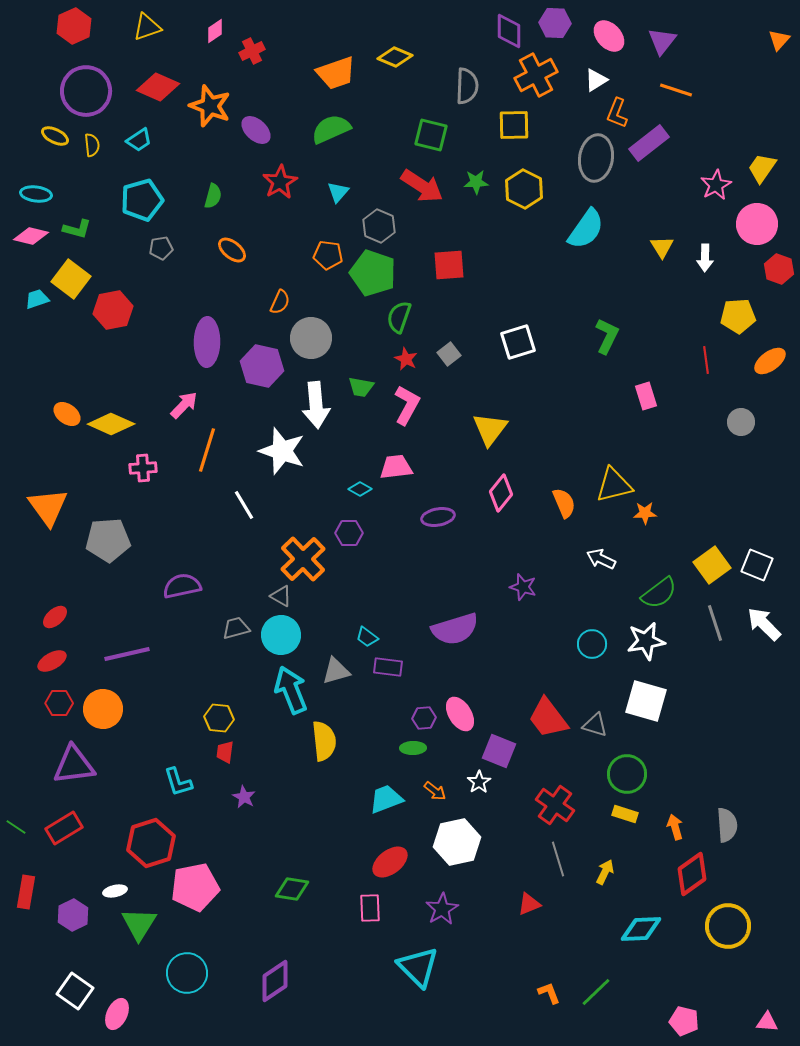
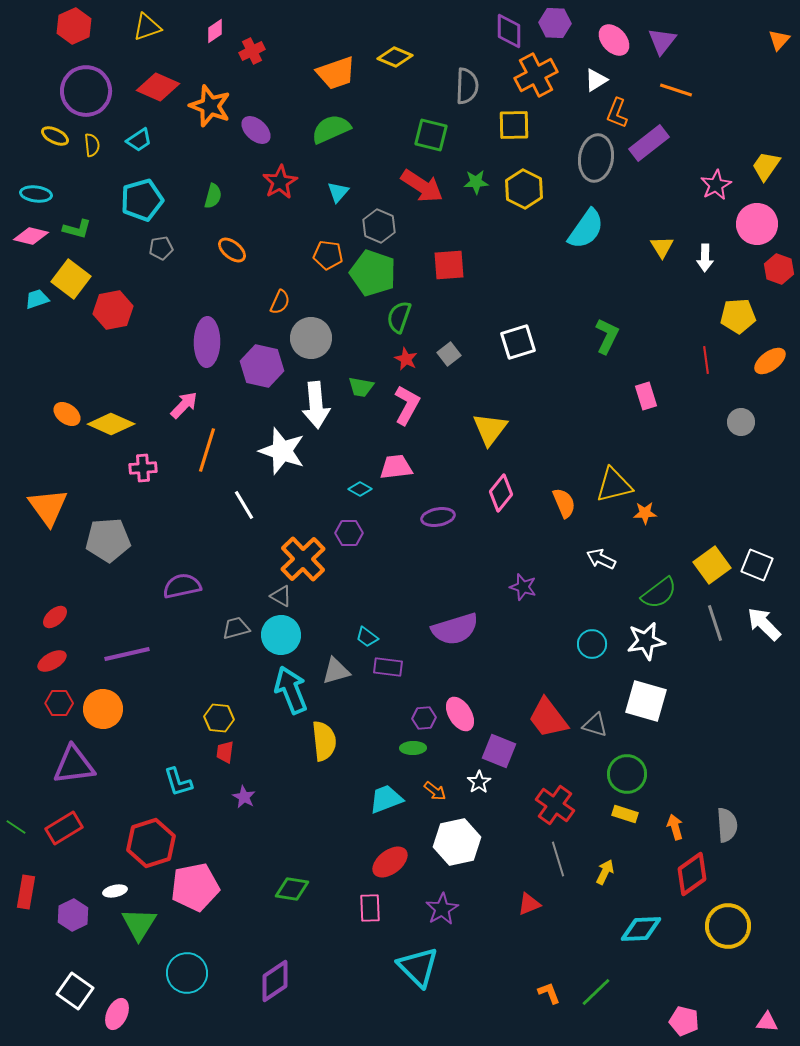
pink ellipse at (609, 36): moved 5 px right, 4 px down
yellow trapezoid at (762, 168): moved 4 px right, 2 px up
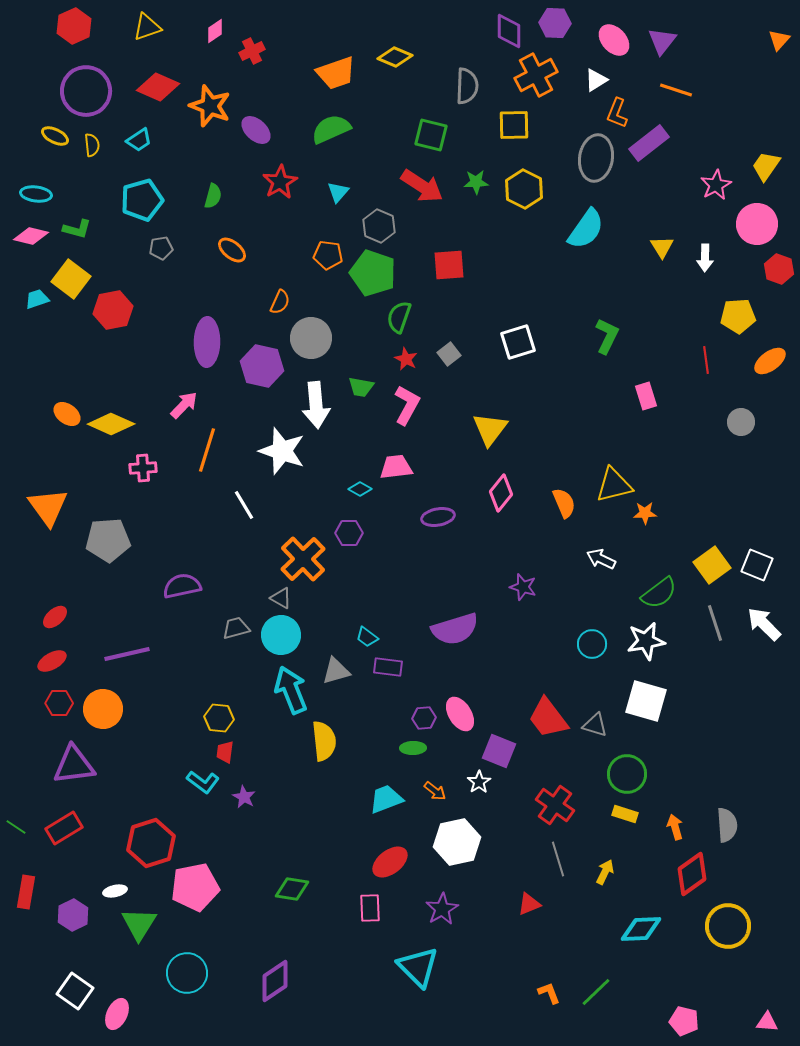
gray triangle at (281, 596): moved 2 px down
cyan L-shape at (178, 782): moved 25 px right; rotated 36 degrees counterclockwise
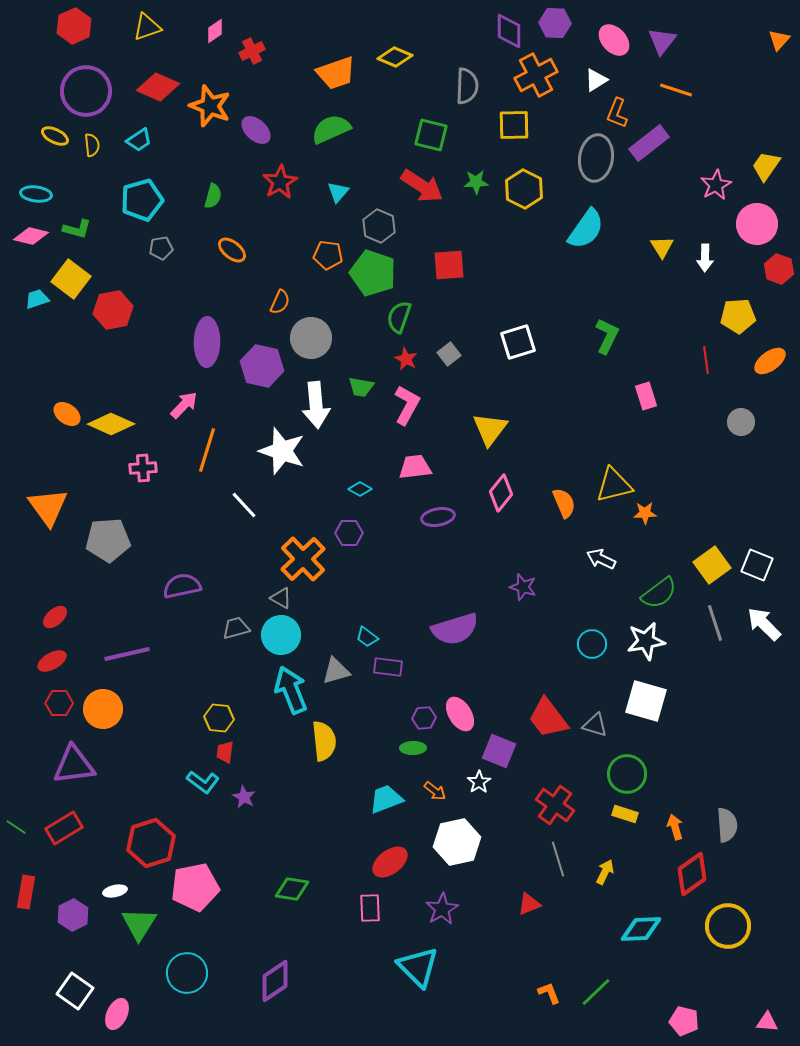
pink trapezoid at (396, 467): moved 19 px right
white line at (244, 505): rotated 12 degrees counterclockwise
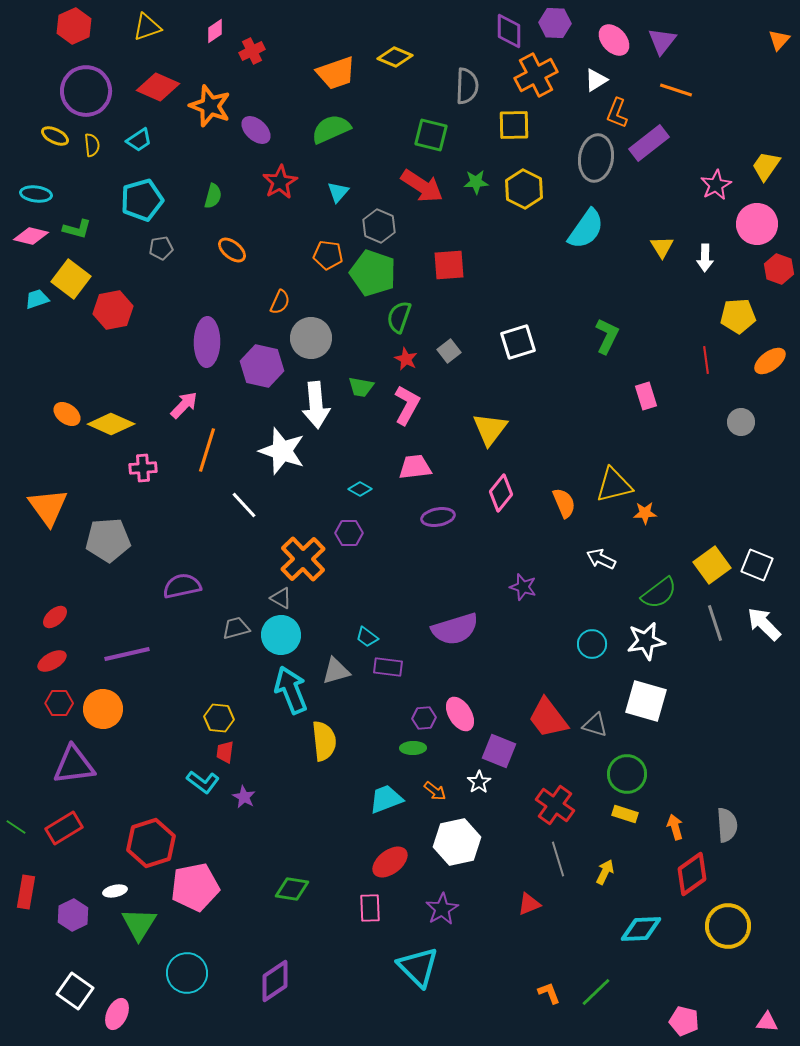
gray square at (449, 354): moved 3 px up
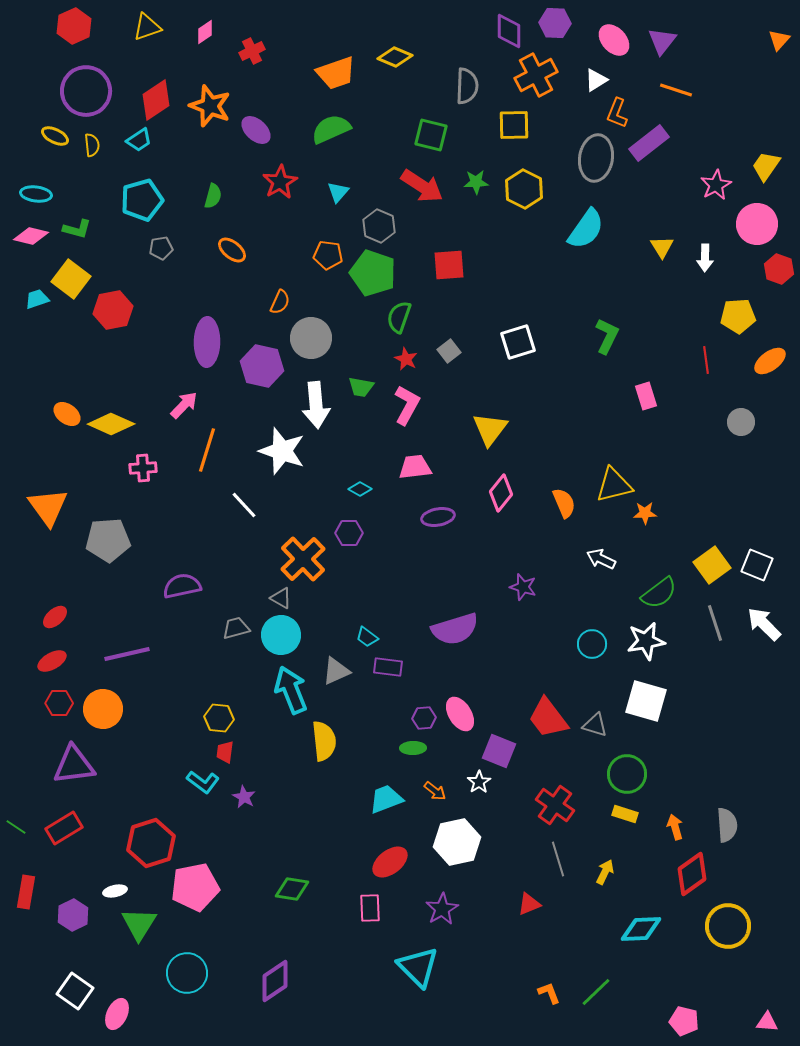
pink diamond at (215, 31): moved 10 px left, 1 px down
red diamond at (158, 87): moved 2 px left, 13 px down; rotated 57 degrees counterclockwise
gray triangle at (336, 671): rotated 8 degrees counterclockwise
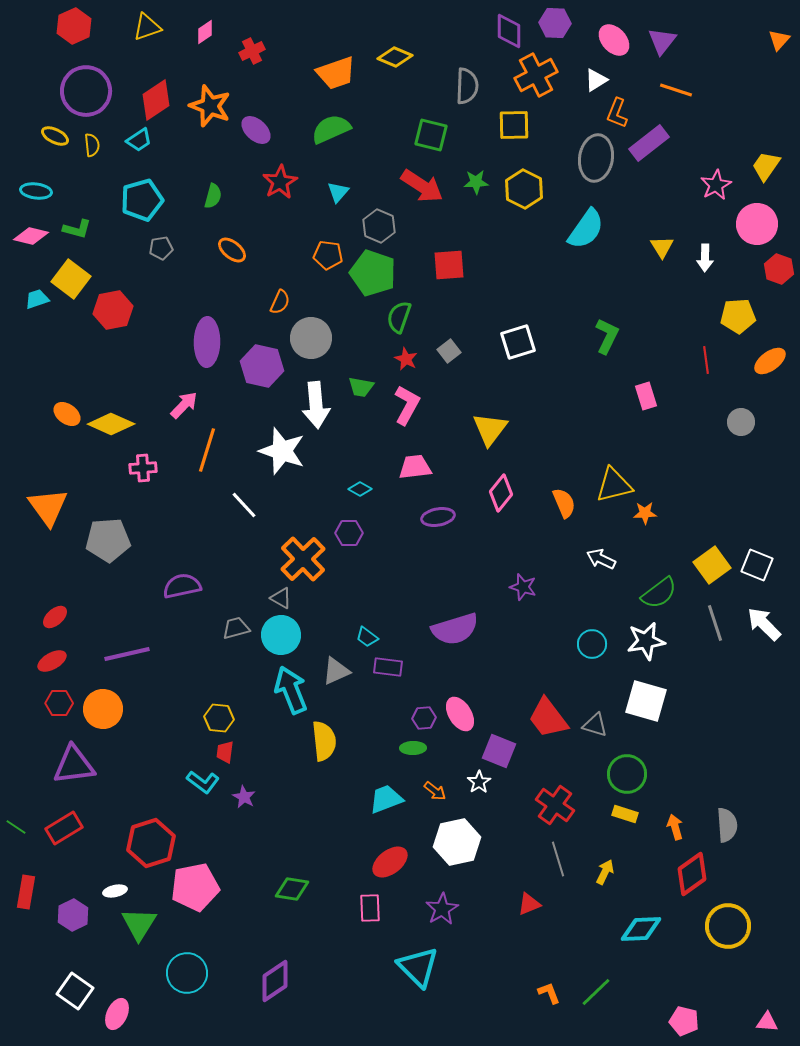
cyan ellipse at (36, 194): moved 3 px up
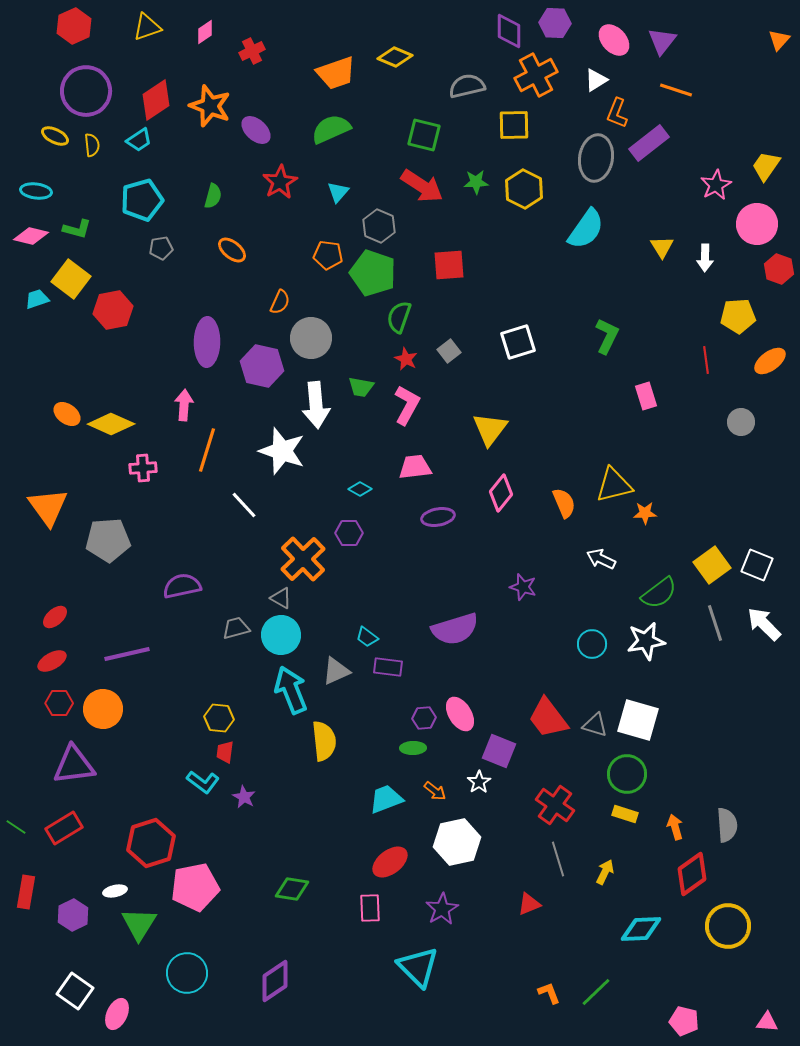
gray semicircle at (467, 86): rotated 105 degrees counterclockwise
green square at (431, 135): moved 7 px left
pink arrow at (184, 405): rotated 40 degrees counterclockwise
white square at (646, 701): moved 8 px left, 19 px down
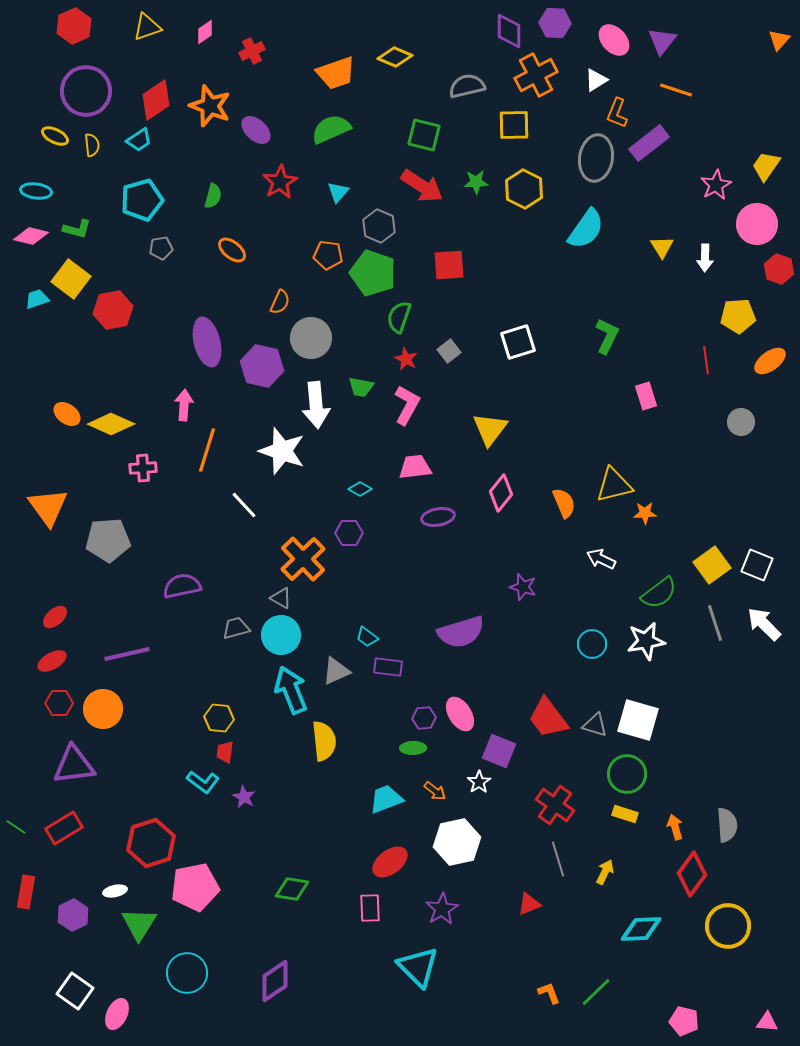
purple ellipse at (207, 342): rotated 15 degrees counterclockwise
purple semicircle at (455, 629): moved 6 px right, 3 px down
red diamond at (692, 874): rotated 18 degrees counterclockwise
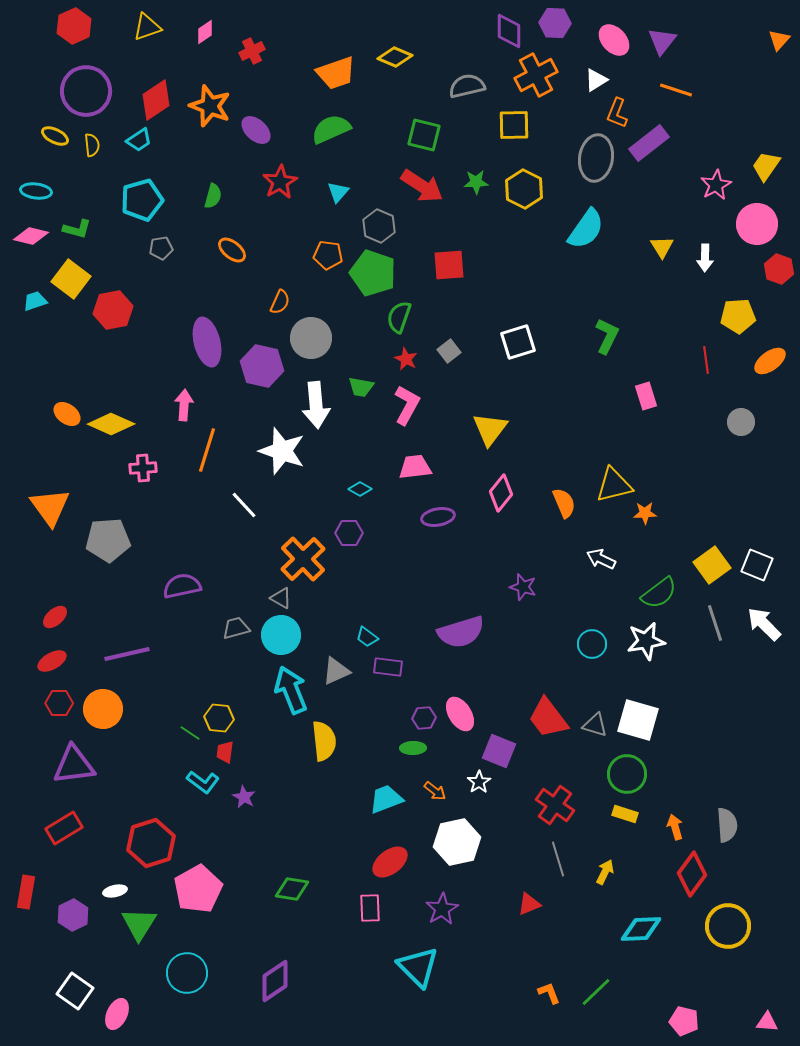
cyan trapezoid at (37, 299): moved 2 px left, 2 px down
orange triangle at (48, 507): moved 2 px right
green line at (16, 827): moved 174 px right, 94 px up
pink pentagon at (195, 887): moved 3 px right, 2 px down; rotated 18 degrees counterclockwise
